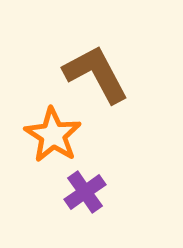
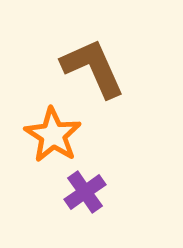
brown L-shape: moved 3 px left, 6 px up; rotated 4 degrees clockwise
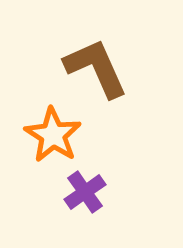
brown L-shape: moved 3 px right
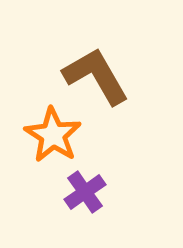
brown L-shape: moved 8 px down; rotated 6 degrees counterclockwise
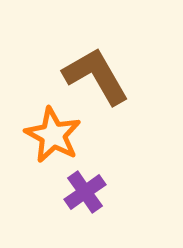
orange star: rotated 4 degrees counterclockwise
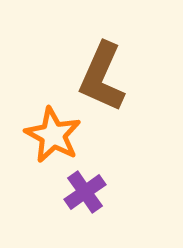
brown L-shape: moved 6 px right, 1 px down; rotated 126 degrees counterclockwise
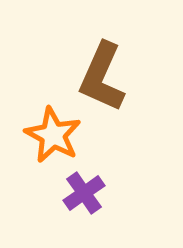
purple cross: moved 1 px left, 1 px down
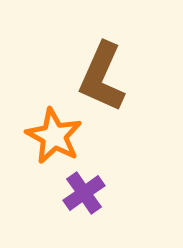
orange star: moved 1 px right, 1 px down
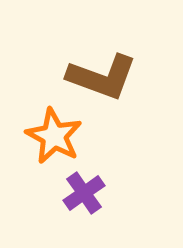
brown L-shape: rotated 94 degrees counterclockwise
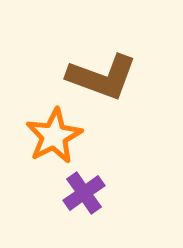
orange star: rotated 16 degrees clockwise
